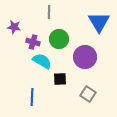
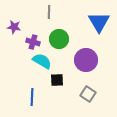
purple circle: moved 1 px right, 3 px down
black square: moved 3 px left, 1 px down
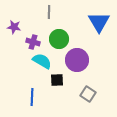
purple circle: moved 9 px left
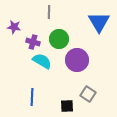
black square: moved 10 px right, 26 px down
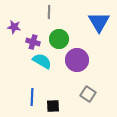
black square: moved 14 px left
